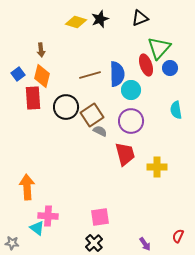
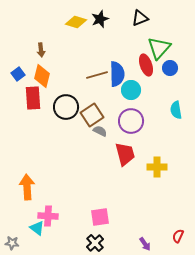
brown line: moved 7 px right
black cross: moved 1 px right
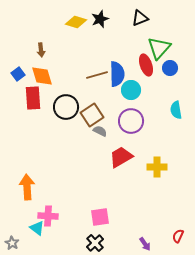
orange diamond: rotated 30 degrees counterclockwise
red trapezoid: moved 4 px left, 3 px down; rotated 105 degrees counterclockwise
gray star: rotated 24 degrees clockwise
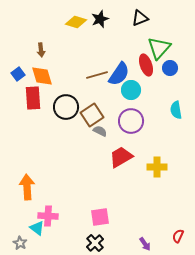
blue semicircle: moved 2 px right; rotated 35 degrees clockwise
gray star: moved 8 px right
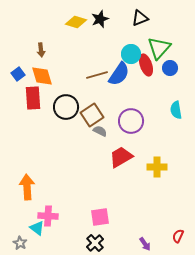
cyan circle: moved 36 px up
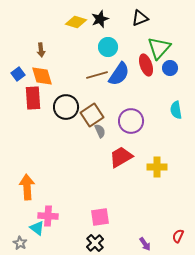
cyan circle: moved 23 px left, 7 px up
gray semicircle: rotated 40 degrees clockwise
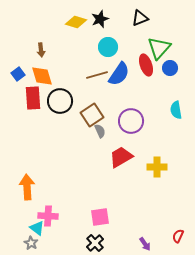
black circle: moved 6 px left, 6 px up
gray star: moved 11 px right
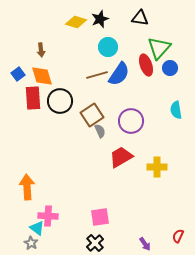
black triangle: rotated 30 degrees clockwise
